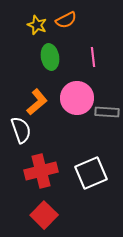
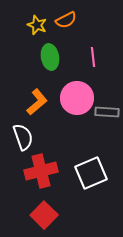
white semicircle: moved 2 px right, 7 px down
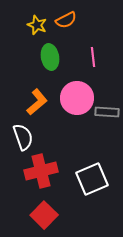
white square: moved 1 px right, 6 px down
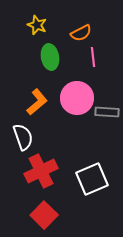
orange semicircle: moved 15 px right, 13 px down
red cross: rotated 12 degrees counterclockwise
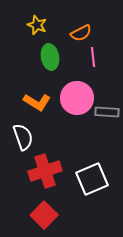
orange L-shape: rotated 72 degrees clockwise
red cross: moved 4 px right; rotated 8 degrees clockwise
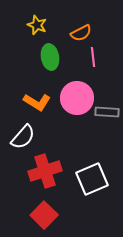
white semicircle: rotated 60 degrees clockwise
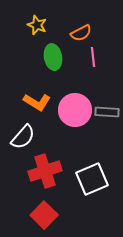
green ellipse: moved 3 px right
pink circle: moved 2 px left, 12 px down
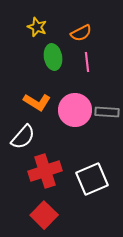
yellow star: moved 2 px down
pink line: moved 6 px left, 5 px down
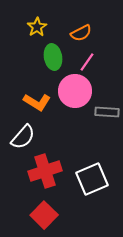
yellow star: rotated 18 degrees clockwise
pink line: rotated 42 degrees clockwise
pink circle: moved 19 px up
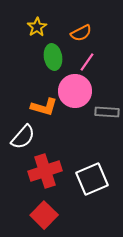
orange L-shape: moved 7 px right, 5 px down; rotated 16 degrees counterclockwise
